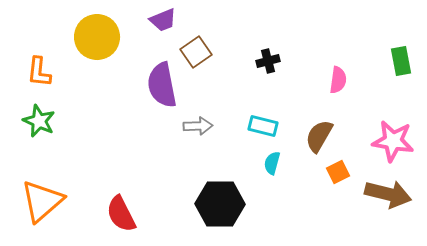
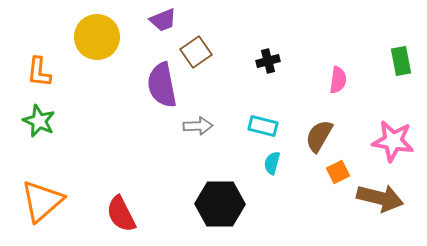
brown arrow: moved 8 px left, 4 px down
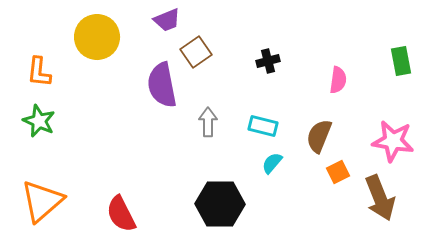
purple trapezoid: moved 4 px right
gray arrow: moved 10 px right, 4 px up; rotated 88 degrees counterclockwise
brown semicircle: rotated 8 degrees counterclockwise
cyan semicircle: rotated 25 degrees clockwise
brown arrow: rotated 54 degrees clockwise
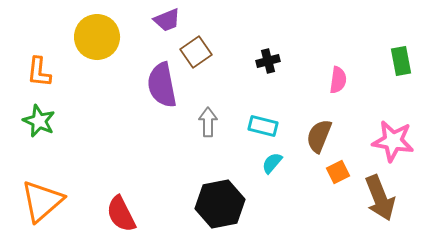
black hexagon: rotated 12 degrees counterclockwise
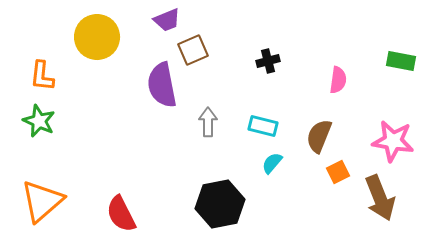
brown square: moved 3 px left, 2 px up; rotated 12 degrees clockwise
green rectangle: rotated 68 degrees counterclockwise
orange L-shape: moved 3 px right, 4 px down
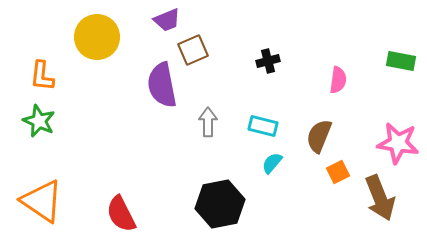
pink star: moved 5 px right, 2 px down
orange triangle: rotated 45 degrees counterclockwise
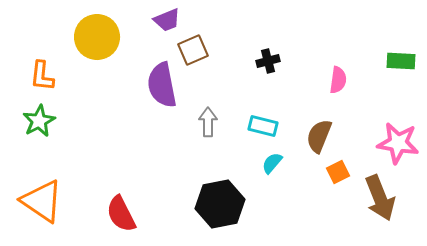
green rectangle: rotated 8 degrees counterclockwise
green star: rotated 20 degrees clockwise
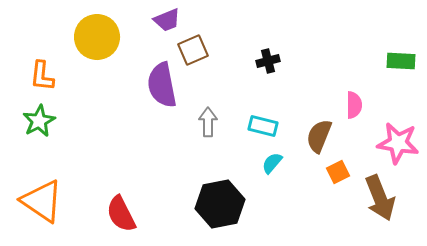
pink semicircle: moved 16 px right, 25 px down; rotated 8 degrees counterclockwise
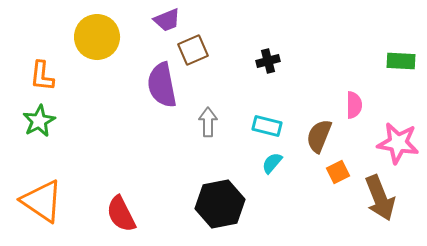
cyan rectangle: moved 4 px right
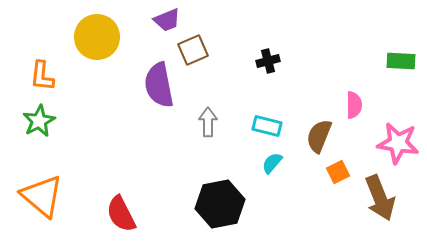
purple semicircle: moved 3 px left
orange triangle: moved 5 px up; rotated 6 degrees clockwise
